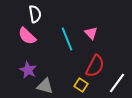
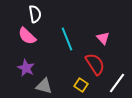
pink triangle: moved 12 px right, 5 px down
red semicircle: moved 2 px up; rotated 60 degrees counterclockwise
purple star: moved 2 px left, 2 px up
gray triangle: moved 1 px left
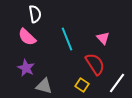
pink semicircle: moved 1 px down
yellow square: moved 1 px right
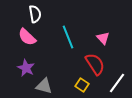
cyan line: moved 1 px right, 2 px up
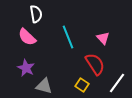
white semicircle: moved 1 px right
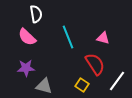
pink triangle: rotated 32 degrees counterclockwise
purple star: rotated 30 degrees counterclockwise
white line: moved 2 px up
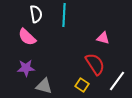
cyan line: moved 4 px left, 22 px up; rotated 25 degrees clockwise
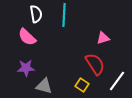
pink triangle: rotated 32 degrees counterclockwise
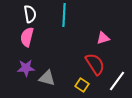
white semicircle: moved 6 px left
pink semicircle: rotated 60 degrees clockwise
gray triangle: moved 3 px right, 8 px up
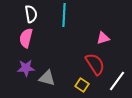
white semicircle: moved 1 px right
pink semicircle: moved 1 px left, 1 px down
